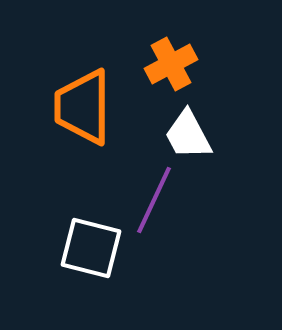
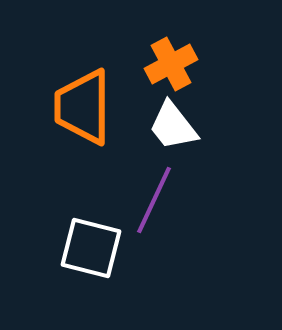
white trapezoid: moved 15 px left, 9 px up; rotated 10 degrees counterclockwise
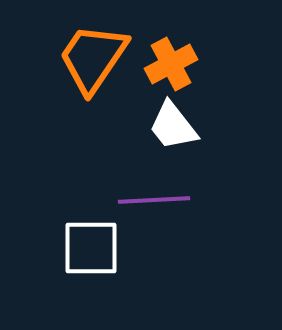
orange trapezoid: moved 10 px right, 49 px up; rotated 34 degrees clockwise
purple line: rotated 62 degrees clockwise
white square: rotated 14 degrees counterclockwise
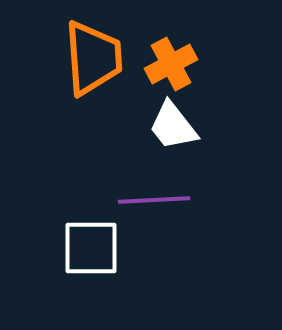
orange trapezoid: rotated 142 degrees clockwise
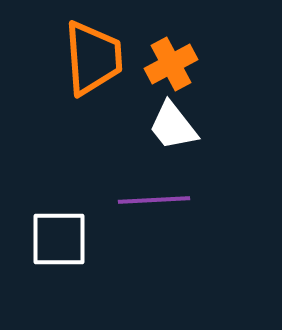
white square: moved 32 px left, 9 px up
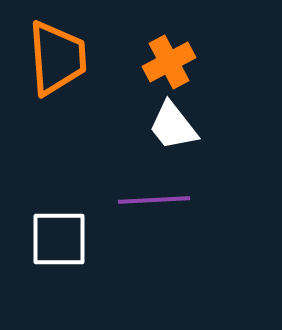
orange trapezoid: moved 36 px left
orange cross: moved 2 px left, 2 px up
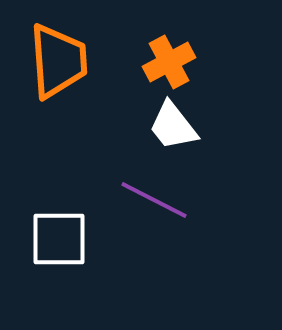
orange trapezoid: moved 1 px right, 3 px down
purple line: rotated 30 degrees clockwise
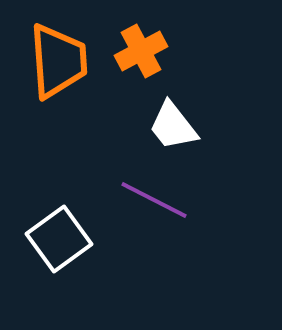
orange cross: moved 28 px left, 11 px up
white square: rotated 36 degrees counterclockwise
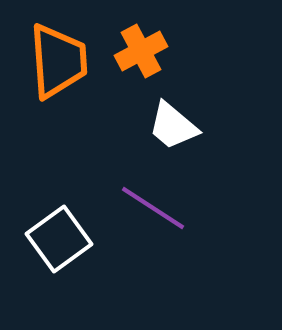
white trapezoid: rotated 12 degrees counterclockwise
purple line: moved 1 px left, 8 px down; rotated 6 degrees clockwise
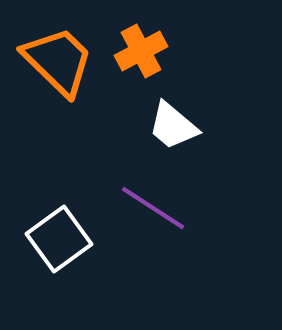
orange trapezoid: rotated 42 degrees counterclockwise
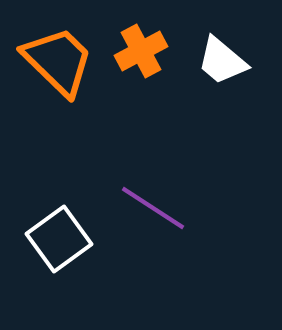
white trapezoid: moved 49 px right, 65 px up
